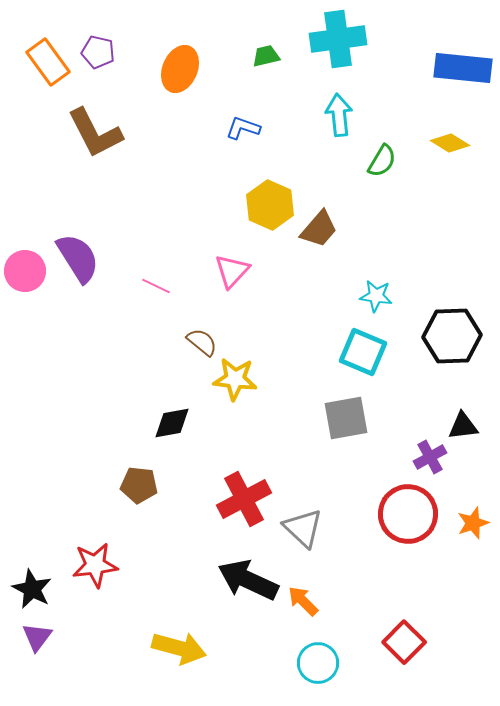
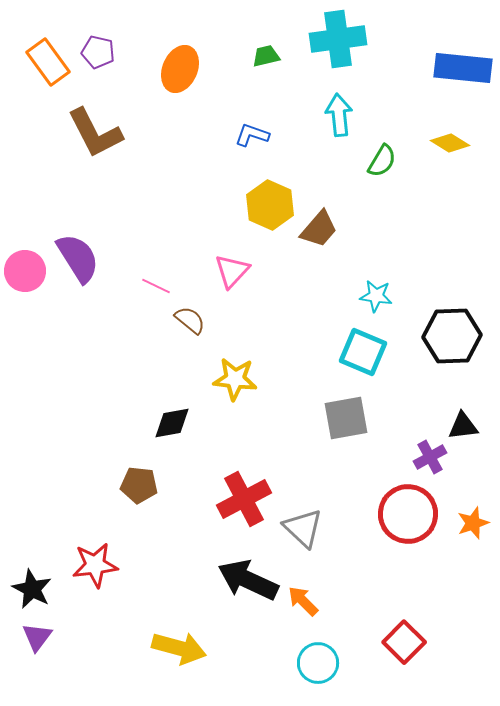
blue L-shape: moved 9 px right, 7 px down
brown semicircle: moved 12 px left, 22 px up
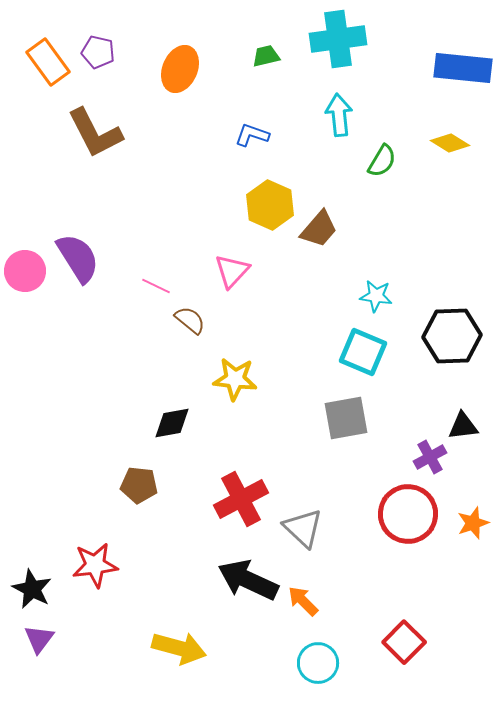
red cross: moved 3 px left
purple triangle: moved 2 px right, 2 px down
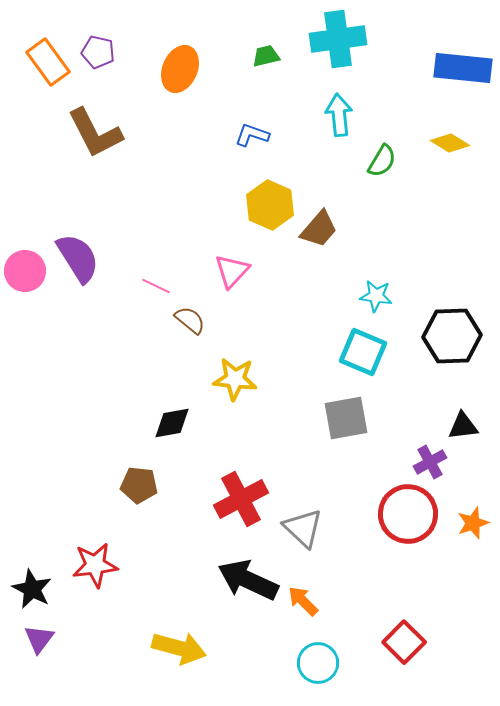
purple cross: moved 5 px down
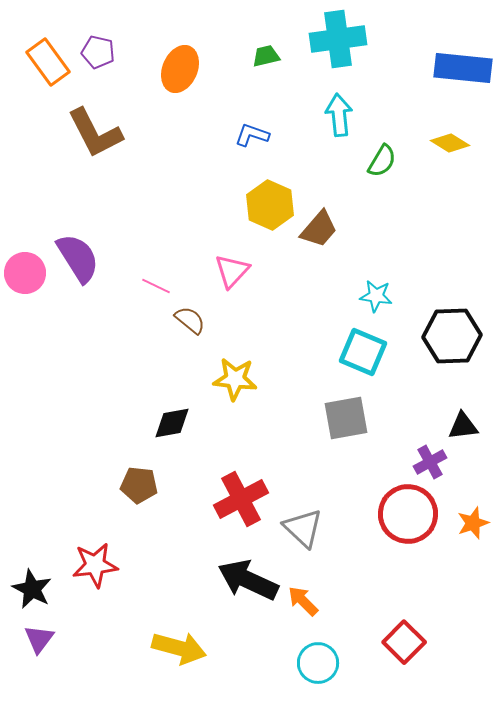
pink circle: moved 2 px down
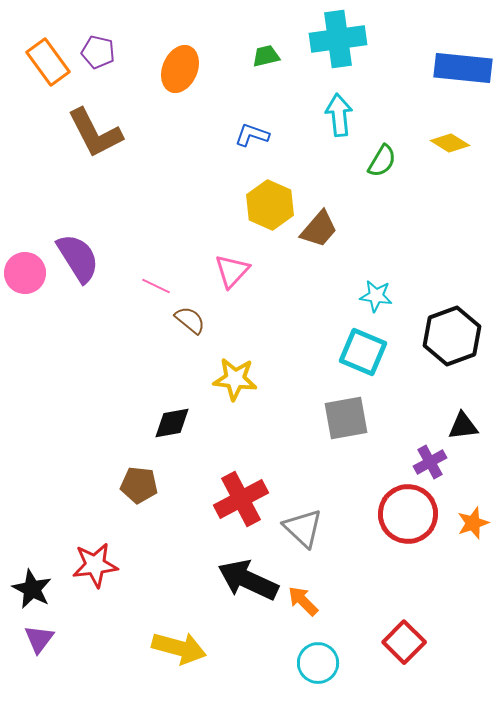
black hexagon: rotated 18 degrees counterclockwise
